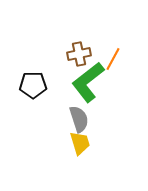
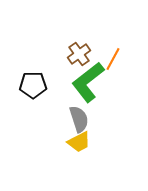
brown cross: rotated 25 degrees counterclockwise
yellow trapezoid: moved 1 px left, 1 px up; rotated 80 degrees clockwise
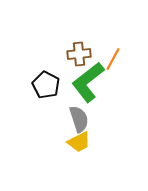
brown cross: rotated 30 degrees clockwise
black pentagon: moved 13 px right; rotated 28 degrees clockwise
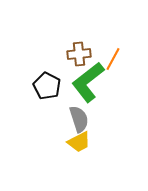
black pentagon: moved 1 px right, 1 px down
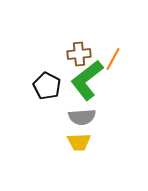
green L-shape: moved 1 px left, 2 px up
gray semicircle: moved 3 px right, 2 px up; rotated 104 degrees clockwise
yellow trapezoid: rotated 25 degrees clockwise
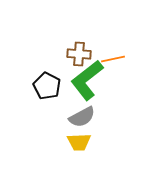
brown cross: rotated 10 degrees clockwise
orange line: rotated 50 degrees clockwise
gray semicircle: rotated 24 degrees counterclockwise
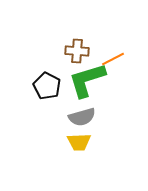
brown cross: moved 2 px left, 3 px up
orange line: rotated 15 degrees counterclockwise
green L-shape: rotated 21 degrees clockwise
gray semicircle: rotated 12 degrees clockwise
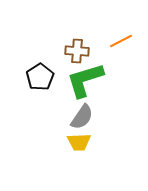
orange line: moved 8 px right, 18 px up
green L-shape: moved 2 px left
black pentagon: moved 7 px left, 9 px up; rotated 12 degrees clockwise
gray semicircle: rotated 40 degrees counterclockwise
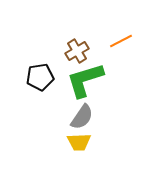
brown cross: rotated 35 degrees counterclockwise
black pentagon: rotated 24 degrees clockwise
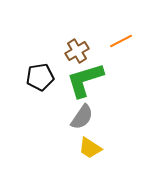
yellow trapezoid: moved 11 px right, 6 px down; rotated 35 degrees clockwise
